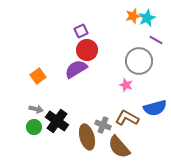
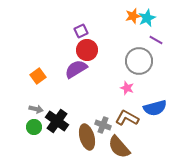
pink star: moved 1 px right, 3 px down
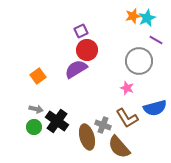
brown L-shape: rotated 150 degrees counterclockwise
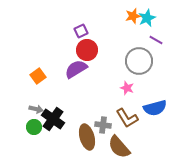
black cross: moved 4 px left, 2 px up
gray cross: rotated 14 degrees counterclockwise
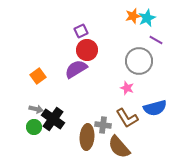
brown ellipse: rotated 20 degrees clockwise
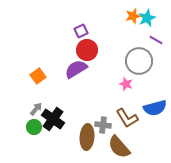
pink star: moved 1 px left, 4 px up
gray arrow: rotated 64 degrees counterclockwise
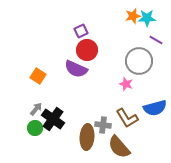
cyan star: rotated 24 degrees clockwise
purple semicircle: rotated 125 degrees counterclockwise
orange square: rotated 21 degrees counterclockwise
green circle: moved 1 px right, 1 px down
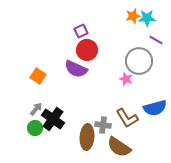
pink star: moved 5 px up
brown semicircle: rotated 15 degrees counterclockwise
